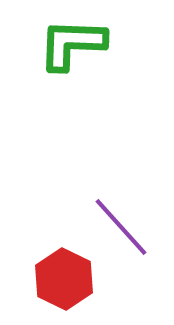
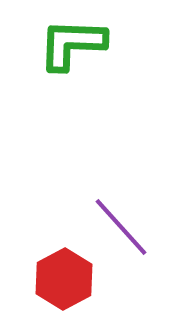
red hexagon: rotated 6 degrees clockwise
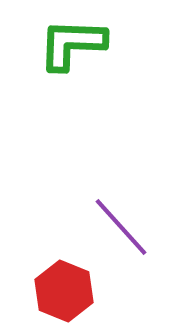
red hexagon: moved 12 px down; rotated 10 degrees counterclockwise
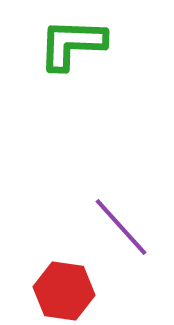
red hexagon: rotated 14 degrees counterclockwise
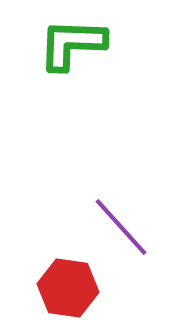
red hexagon: moved 4 px right, 3 px up
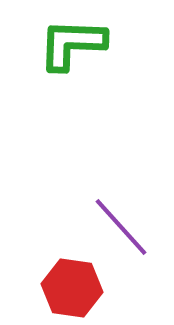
red hexagon: moved 4 px right
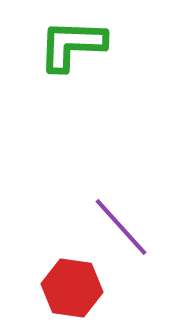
green L-shape: moved 1 px down
